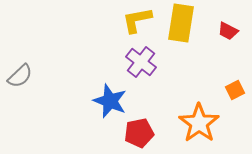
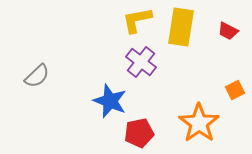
yellow rectangle: moved 4 px down
gray semicircle: moved 17 px right
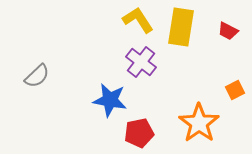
yellow L-shape: moved 1 px right; rotated 68 degrees clockwise
blue star: moved 1 px up; rotated 12 degrees counterclockwise
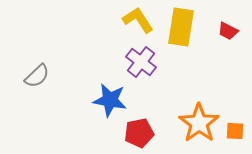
orange square: moved 41 px down; rotated 30 degrees clockwise
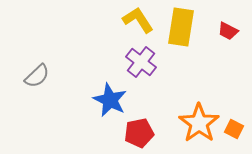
blue star: rotated 16 degrees clockwise
orange square: moved 1 px left, 2 px up; rotated 24 degrees clockwise
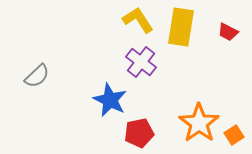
red trapezoid: moved 1 px down
orange square: moved 6 px down; rotated 30 degrees clockwise
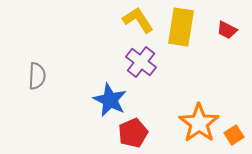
red trapezoid: moved 1 px left, 2 px up
gray semicircle: rotated 44 degrees counterclockwise
red pentagon: moved 6 px left; rotated 12 degrees counterclockwise
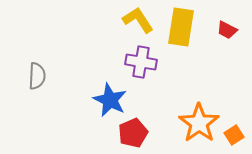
purple cross: rotated 28 degrees counterclockwise
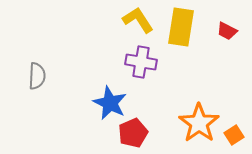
red trapezoid: moved 1 px down
blue star: moved 3 px down
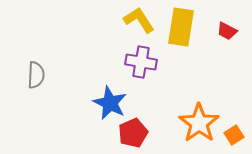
yellow L-shape: moved 1 px right
gray semicircle: moved 1 px left, 1 px up
